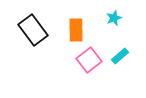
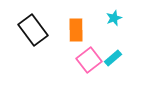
cyan rectangle: moved 7 px left, 2 px down
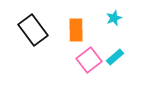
cyan rectangle: moved 2 px right, 1 px up
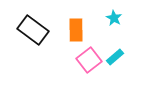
cyan star: rotated 21 degrees counterclockwise
black rectangle: rotated 16 degrees counterclockwise
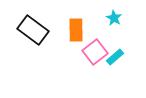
pink square: moved 6 px right, 8 px up
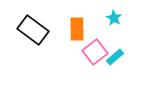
orange rectangle: moved 1 px right, 1 px up
